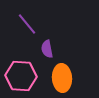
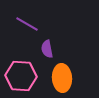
purple line: rotated 20 degrees counterclockwise
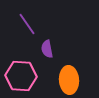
purple line: rotated 25 degrees clockwise
orange ellipse: moved 7 px right, 2 px down
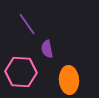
pink hexagon: moved 4 px up
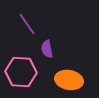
orange ellipse: rotated 76 degrees counterclockwise
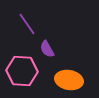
purple semicircle: rotated 18 degrees counterclockwise
pink hexagon: moved 1 px right, 1 px up
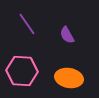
purple semicircle: moved 20 px right, 14 px up
orange ellipse: moved 2 px up
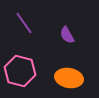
purple line: moved 3 px left, 1 px up
pink hexagon: moved 2 px left; rotated 12 degrees clockwise
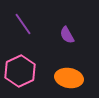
purple line: moved 1 px left, 1 px down
pink hexagon: rotated 20 degrees clockwise
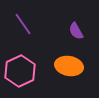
purple semicircle: moved 9 px right, 4 px up
orange ellipse: moved 12 px up
